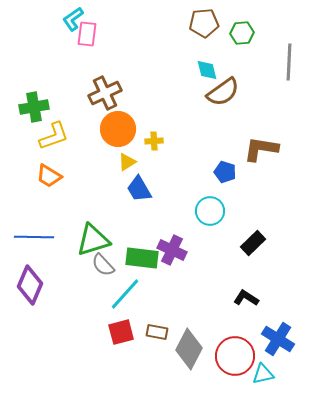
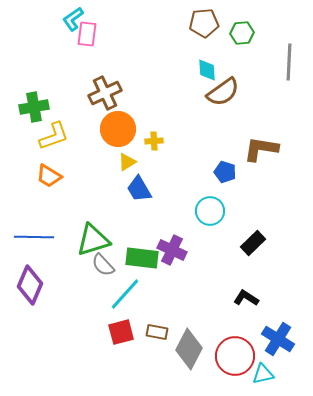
cyan diamond: rotated 10 degrees clockwise
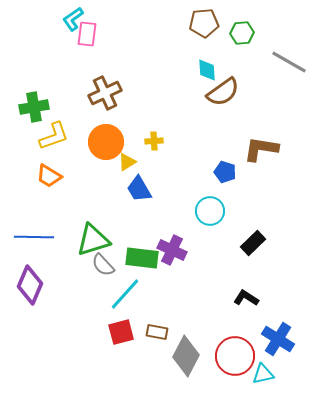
gray line: rotated 63 degrees counterclockwise
orange circle: moved 12 px left, 13 px down
gray diamond: moved 3 px left, 7 px down
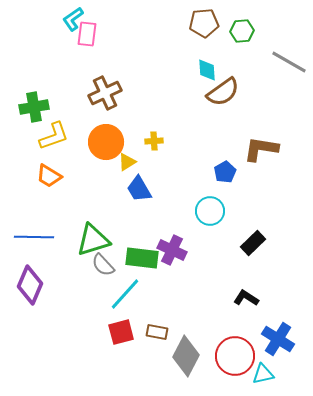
green hexagon: moved 2 px up
blue pentagon: rotated 25 degrees clockwise
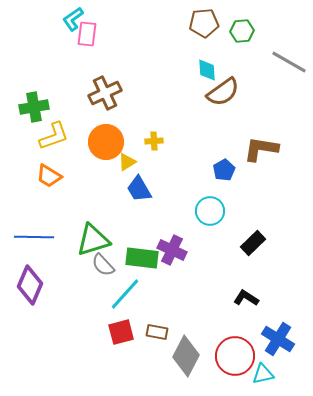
blue pentagon: moved 1 px left, 2 px up
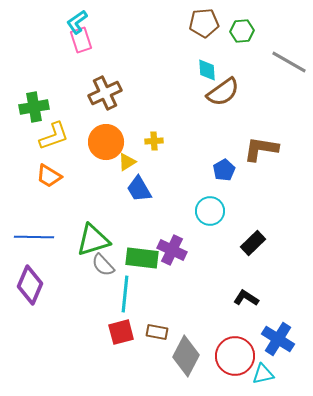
cyan L-shape: moved 4 px right, 3 px down
pink rectangle: moved 6 px left, 6 px down; rotated 25 degrees counterclockwise
cyan line: rotated 36 degrees counterclockwise
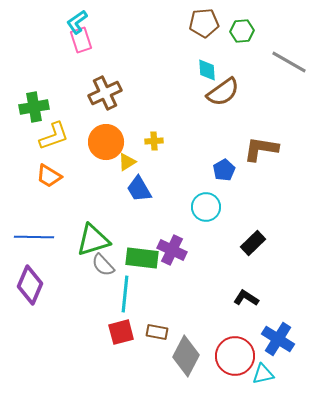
cyan circle: moved 4 px left, 4 px up
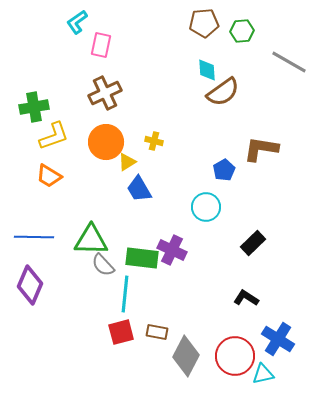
pink rectangle: moved 20 px right, 5 px down; rotated 30 degrees clockwise
yellow cross: rotated 18 degrees clockwise
green triangle: moved 2 px left; rotated 18 degrees clockwise
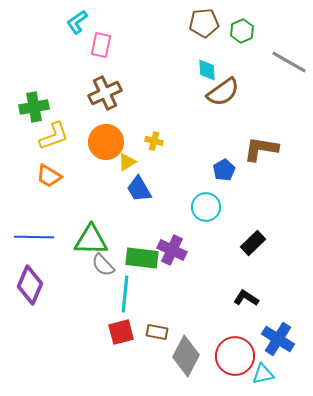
green hexagon: rotated 20 degrees counterclockwise
